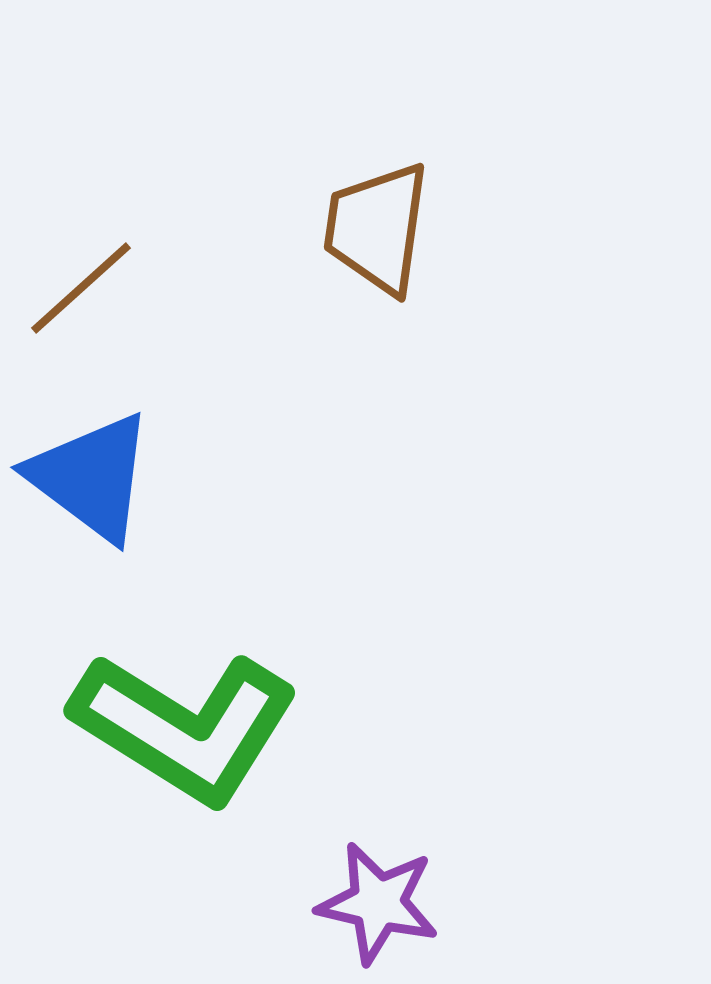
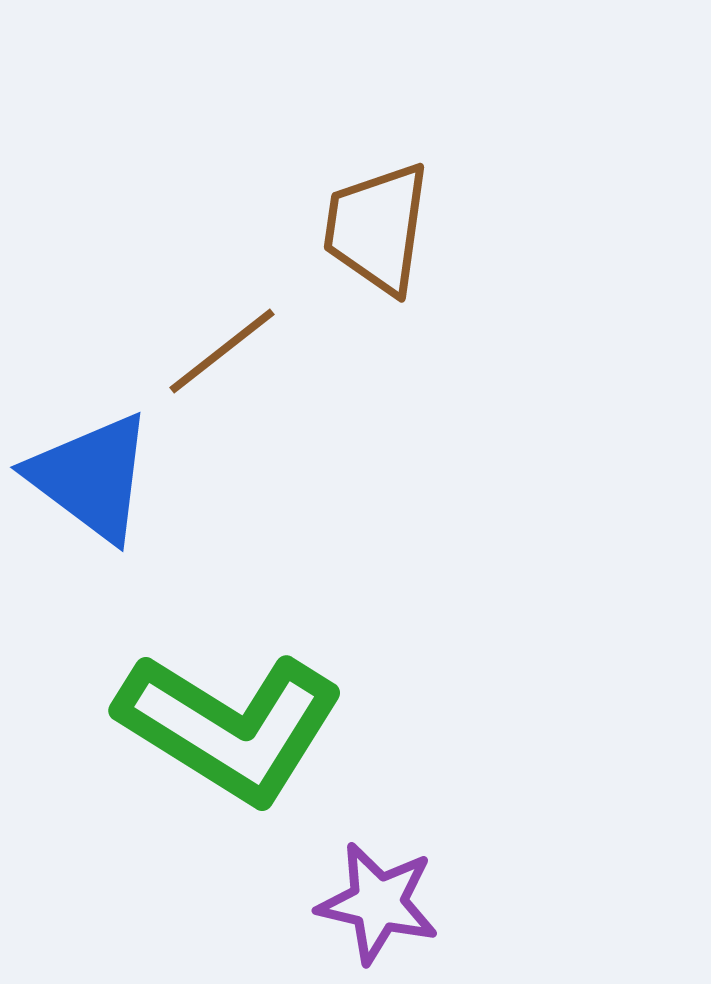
brown line: moved 141 px right, 63 px down; rotated 4 degrees clockwise
green L-shape: moved 45 px right
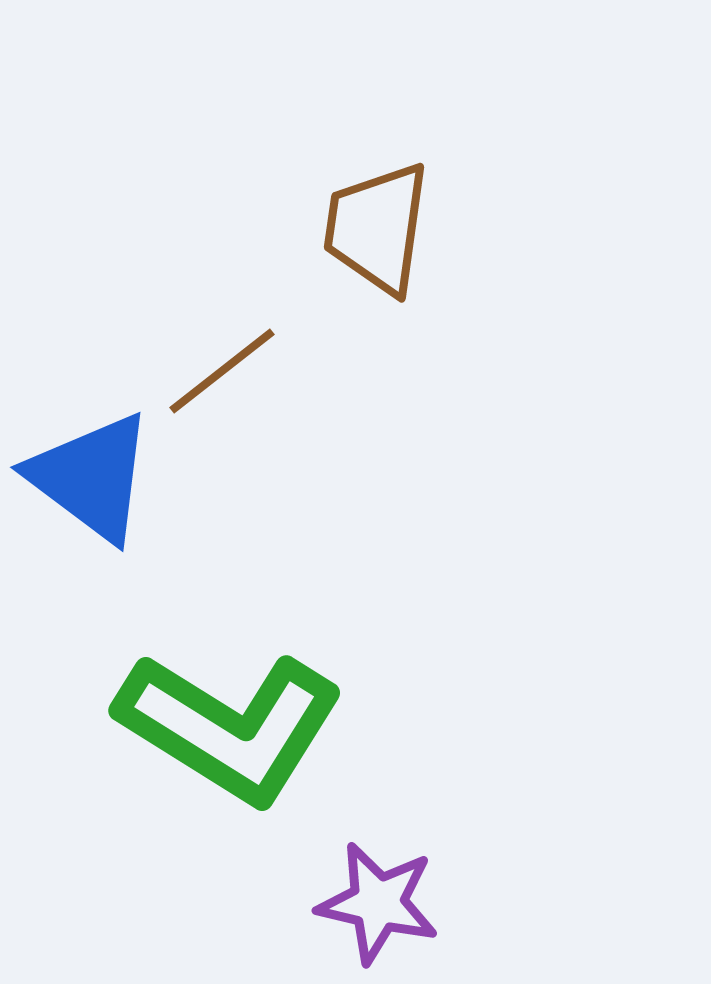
brown line: moved 20 px down
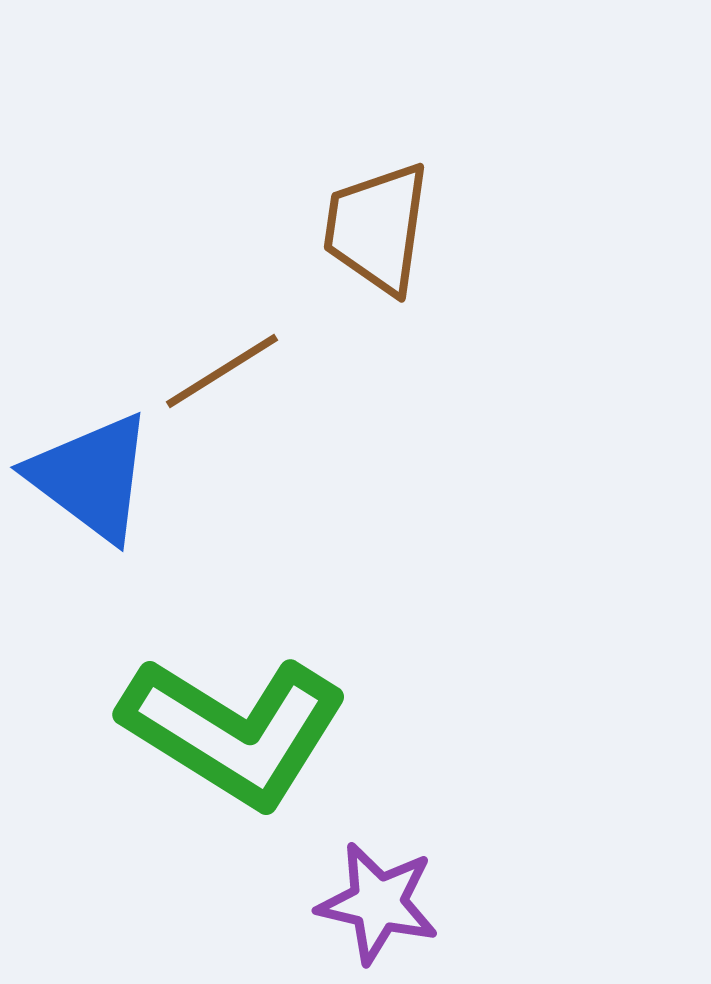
brown line: rotated 6 degrees clockwise
green L-shape: moved 4 px right, 4 px down
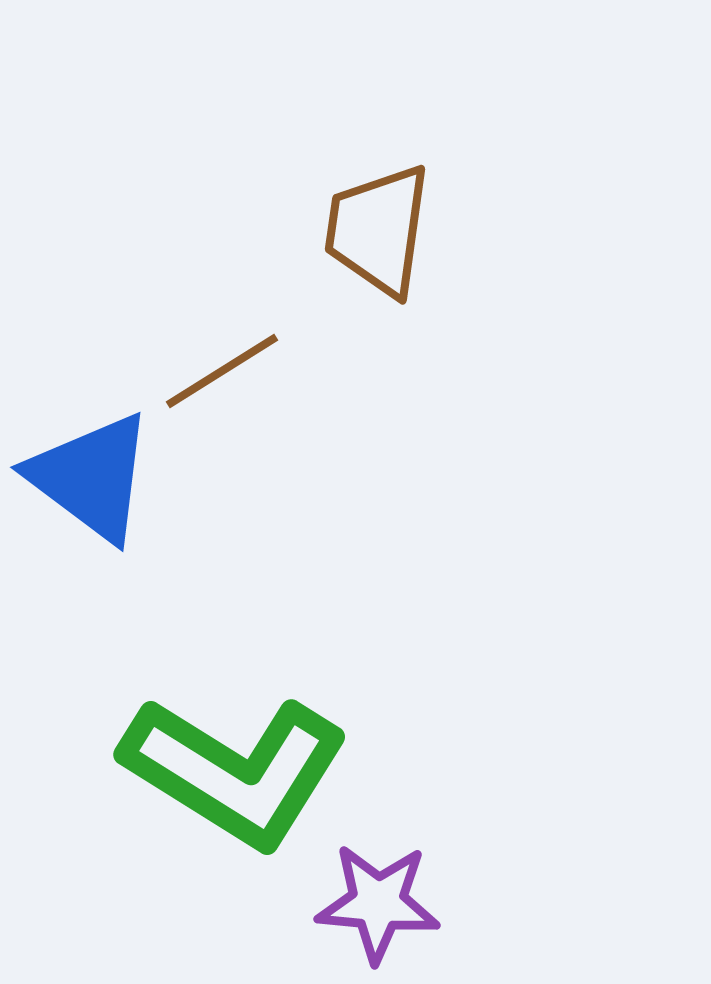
brown trapezoid: moved 1 px right, 2 px down
green L-shape: moved 1 px right, 40 px down
purple star: rotated 8 degrees counterclockwise
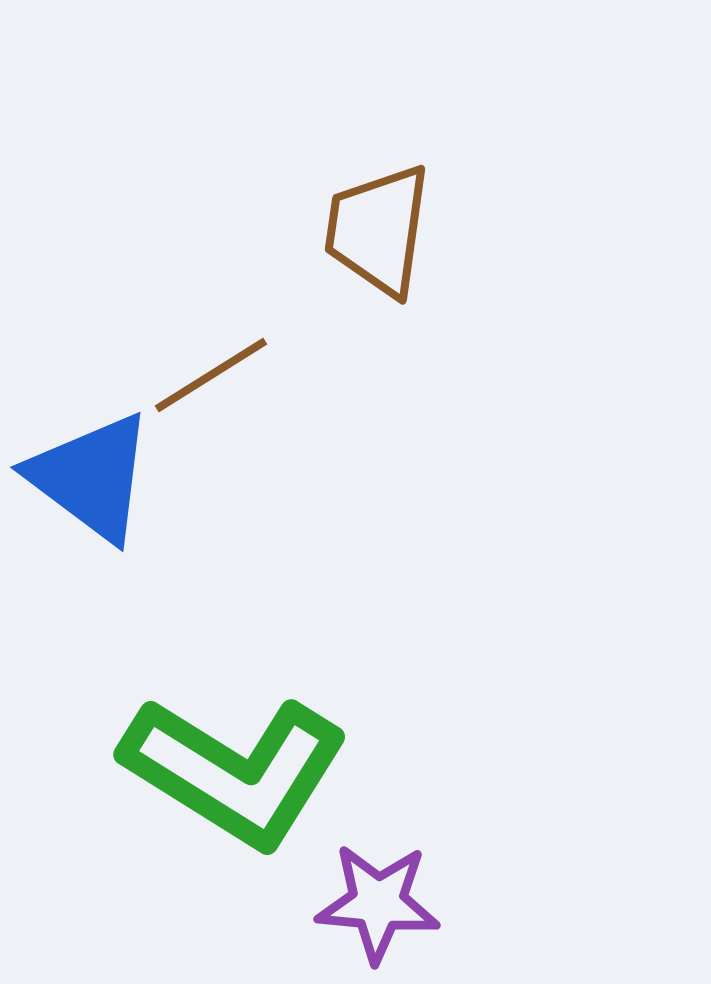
brown line: moved 11 px left, 4 px down
